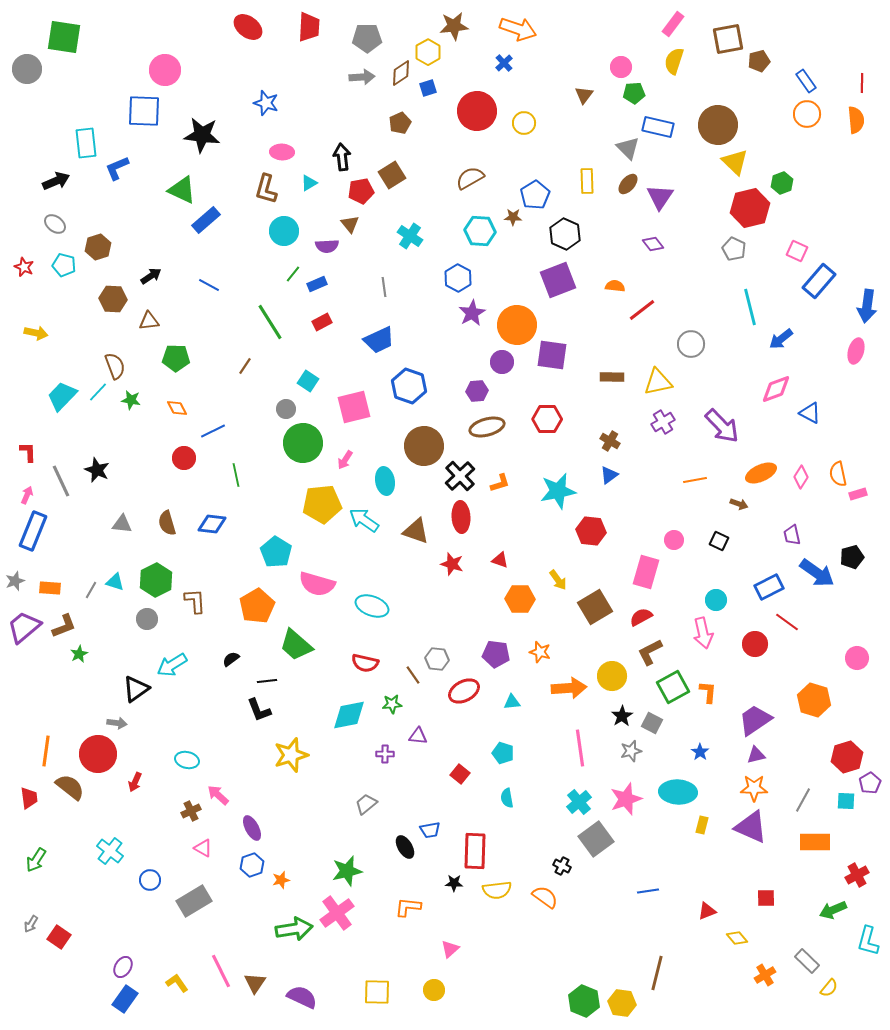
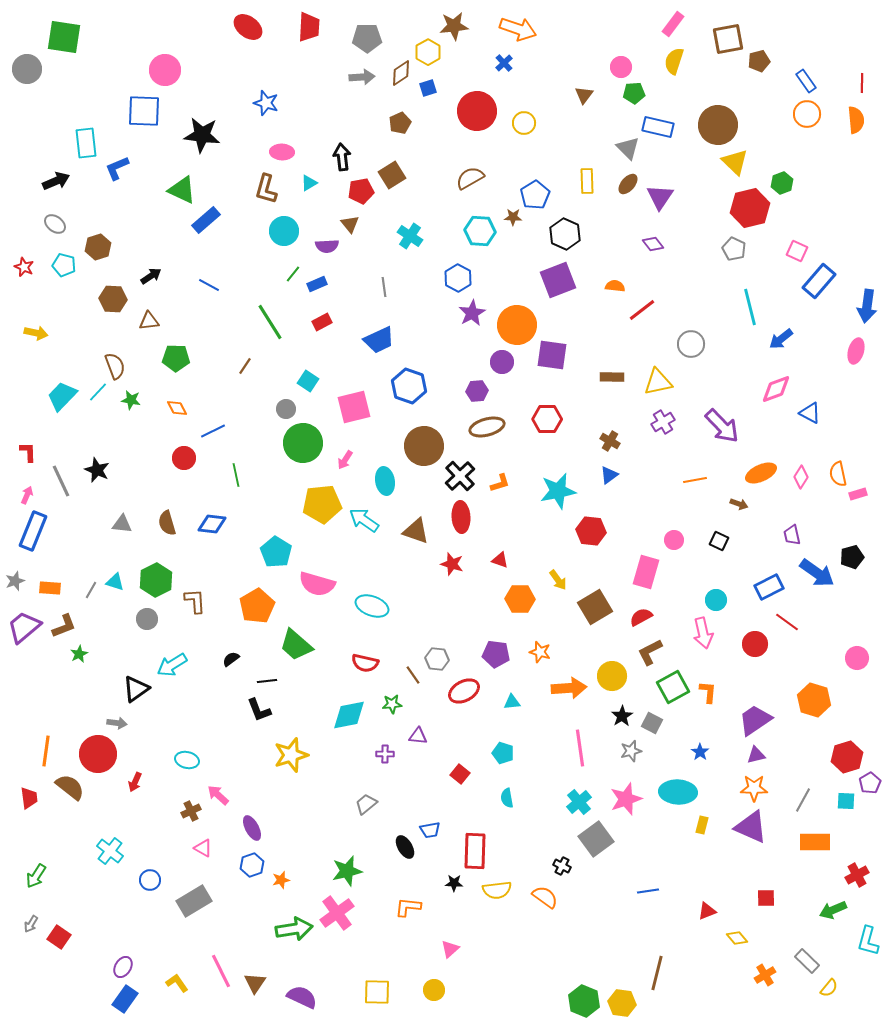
green arrow at (36, 860): moved 16 px down
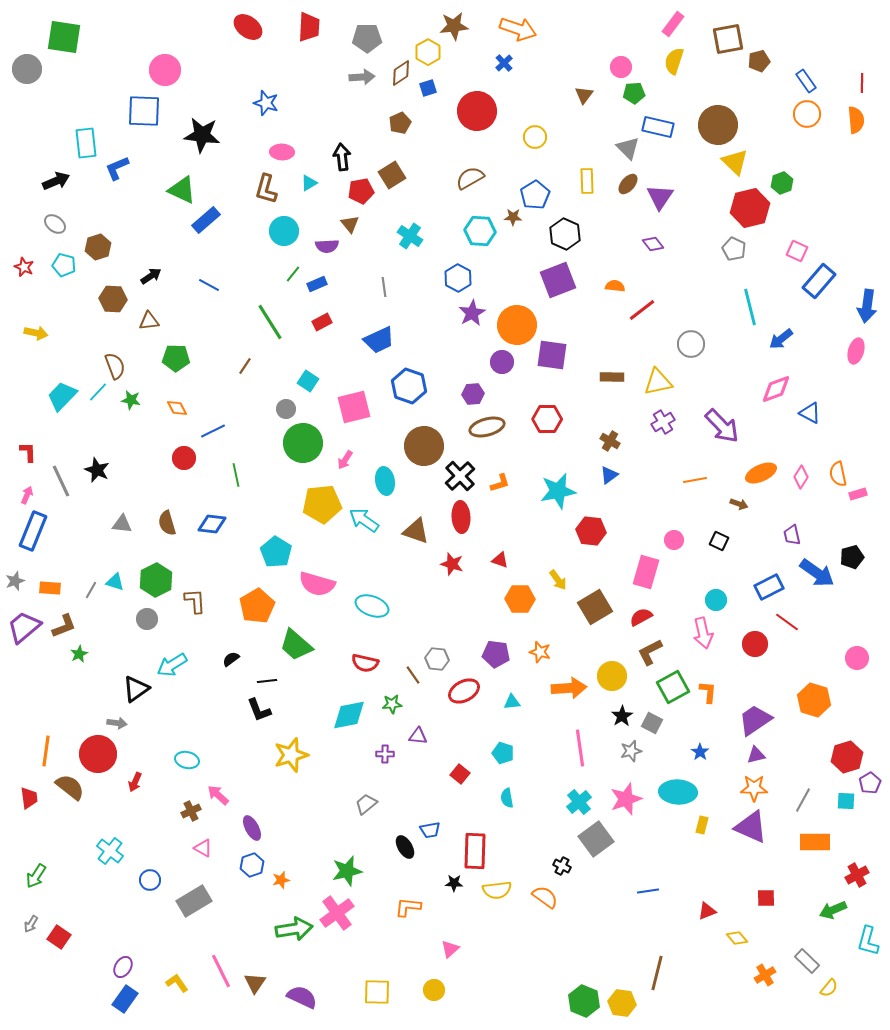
yellow circle at (524, 123): moved 11 px right, 14 px down
purple hexagon at (477, 391): moved 4 px left, 3 px down
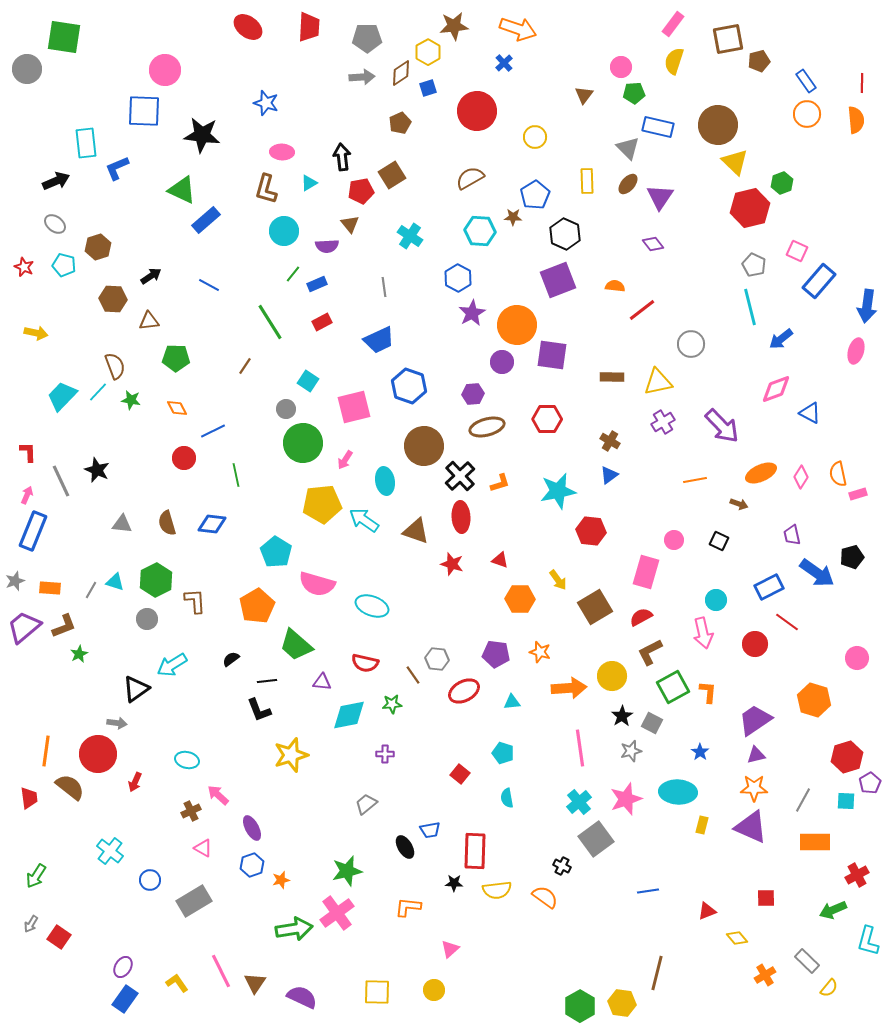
gray pentagon at (734, 249): moved 20 px right, 16 px down
purple triangle at (418, 736): moved 96 px left, 54 px up
green hexagon at (584, 1001): moved 4 px left, 5 px down; rotated 8 degrees clockwise
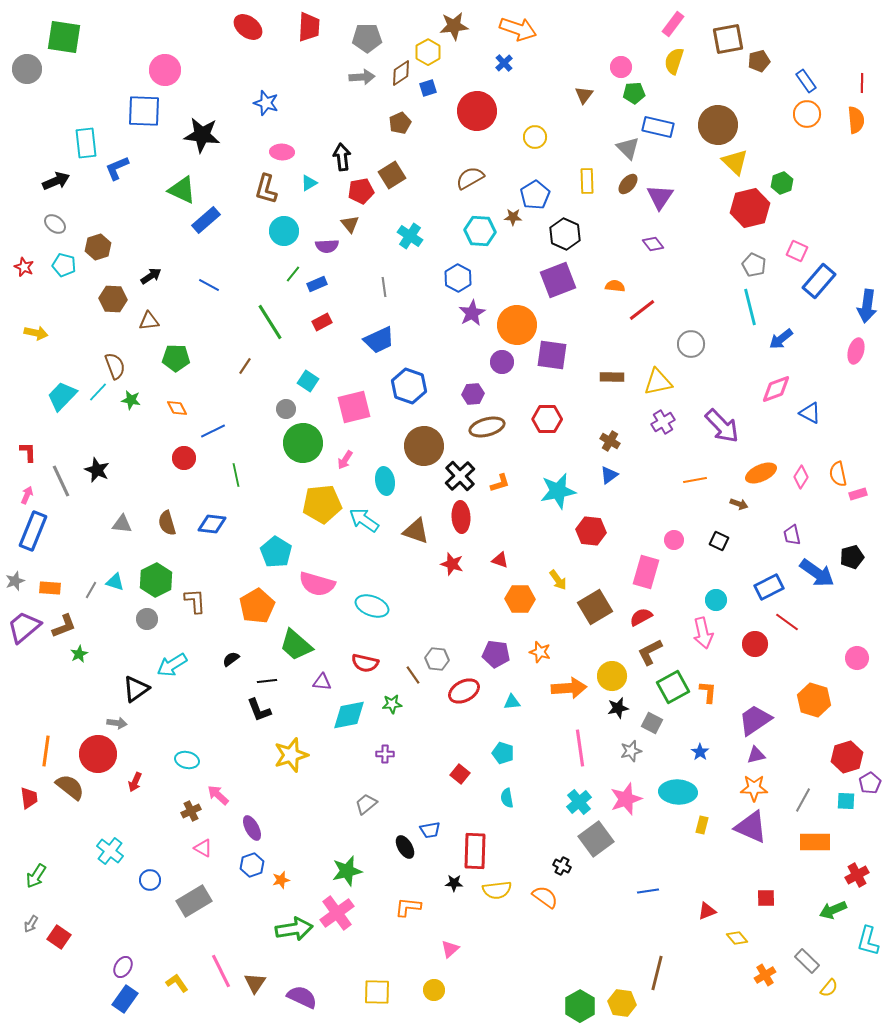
black star at (622, 716): moved 4 px left, 8 px up; rotated 20 degrees clockwise
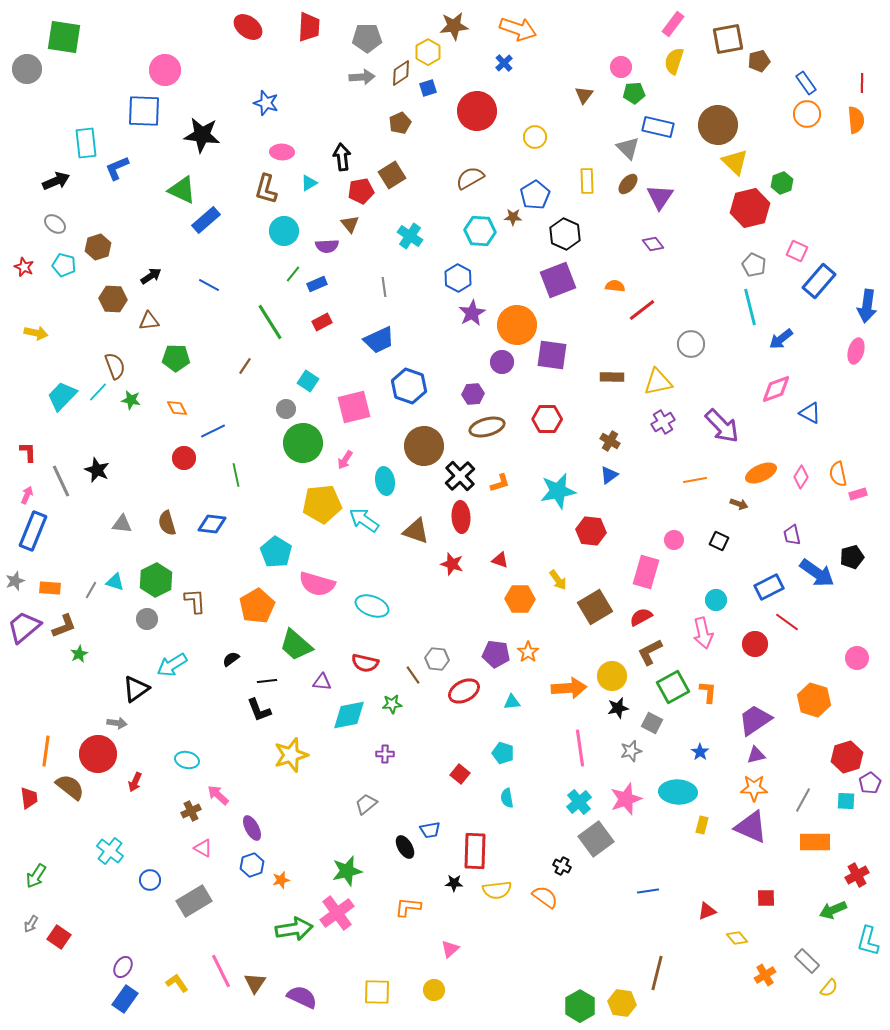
blue rectangle at (806, 81): moved 2 px down
orange star at (540, 652): moved 12 px left; rotated 20 degrees clockwise
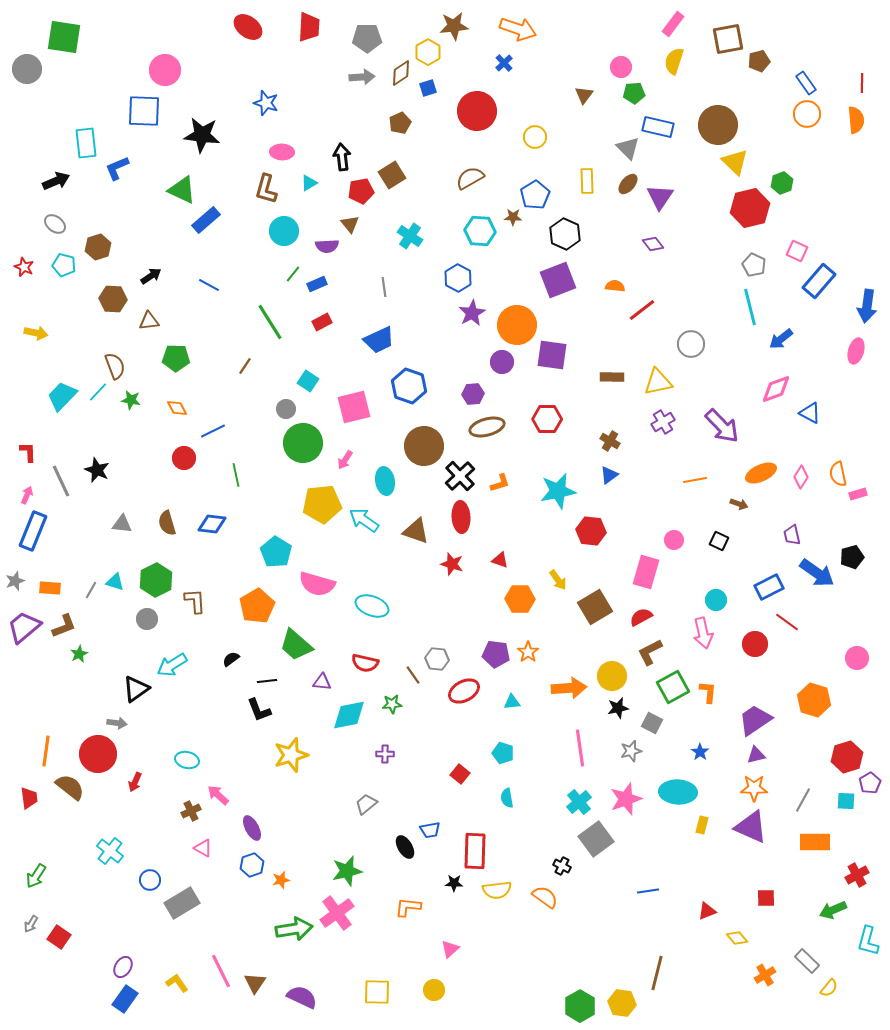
gray rectangle at (194, 901): moved 12 px left, 2 px down
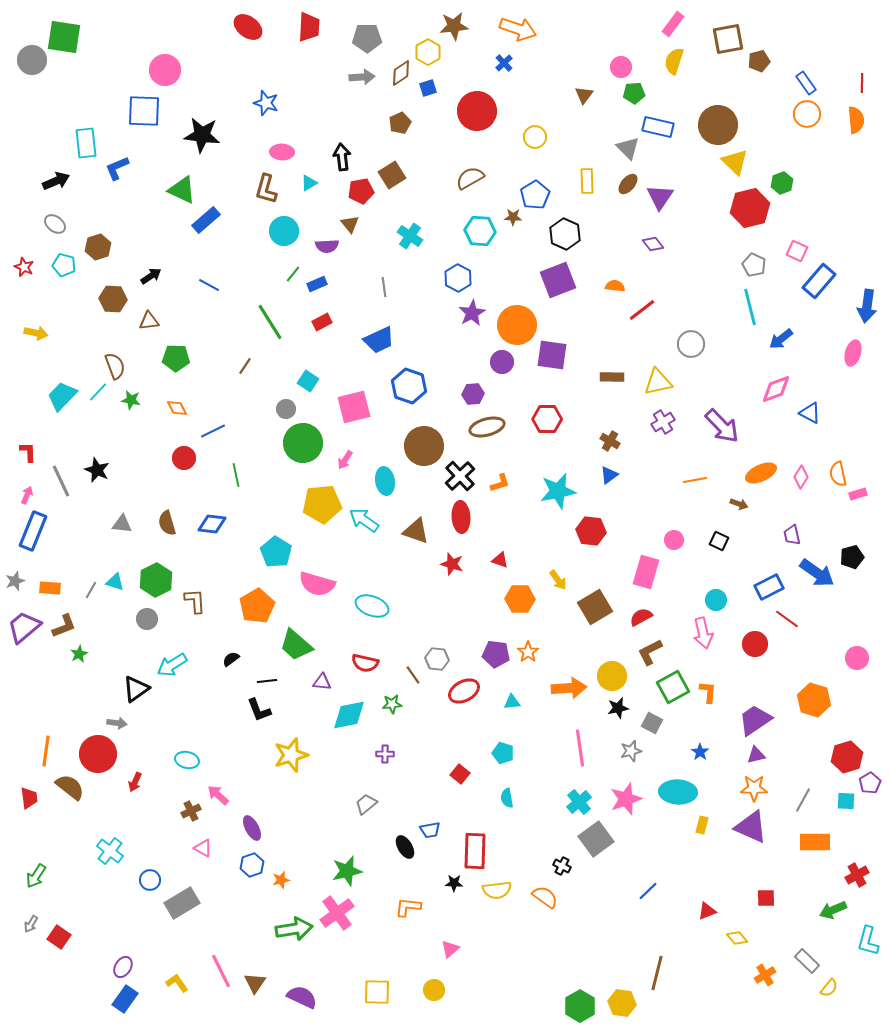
gray circle at (27, 69): moved 5 px right, 9 px up
pink ellipse at (856, 351): moved 3 px left, 2 px down
red line at (787, 622): moved 3 px up
blue line at (648, 891): rotated 35 degrees counterclockwise
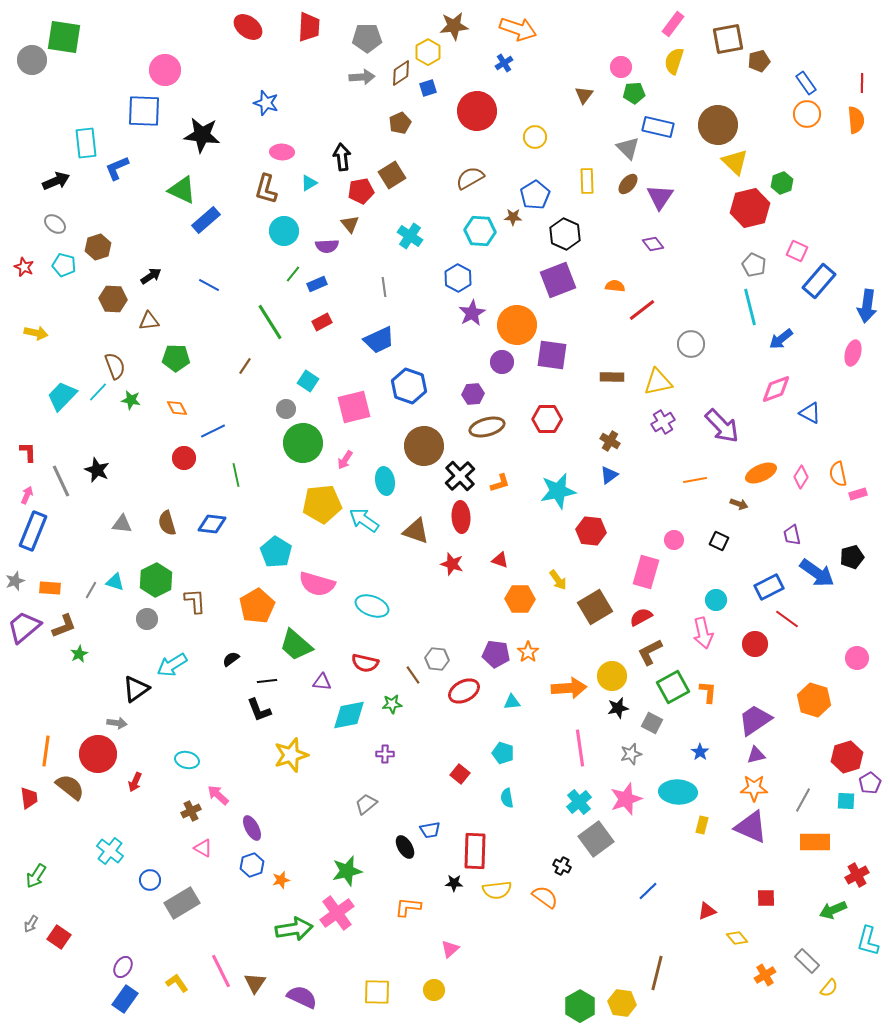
blue cross at (504, 63): rotated 12 degrees clockwise
gray star at (631, 751): moved 3 px down
